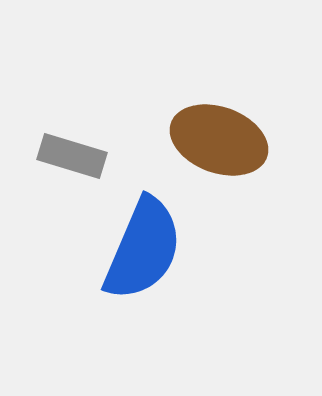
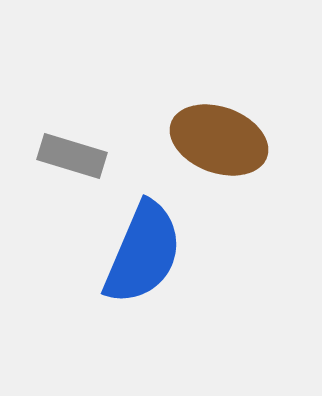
blue semicircle: moved 4 px down
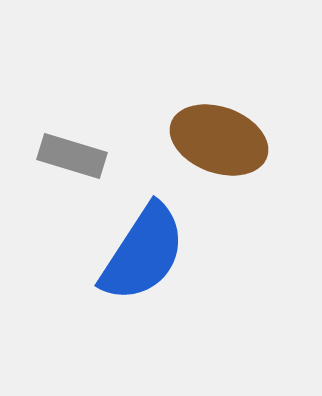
blue semicircle: rotated 10 degrees clockwise
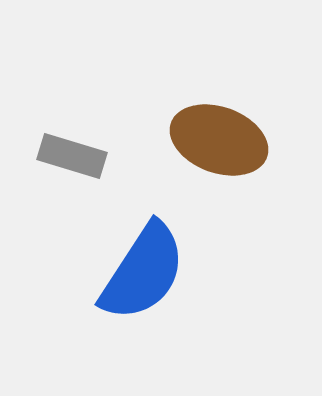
blue semicircle: moved 19 px down
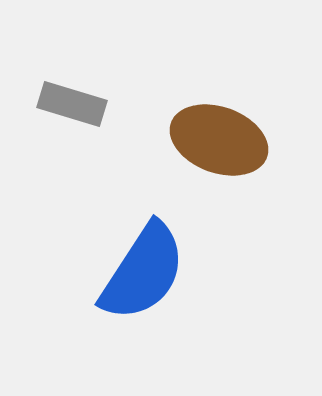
gray rectangle: moved 52 px up
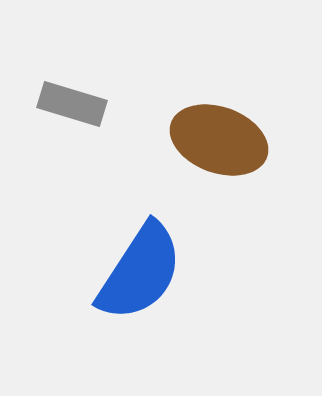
blue semicircle: moved 3 px left
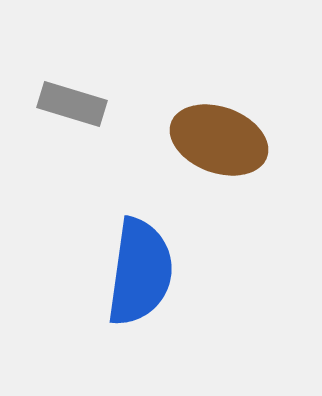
blue semicircle: rotated 25 degrees counterclockwise
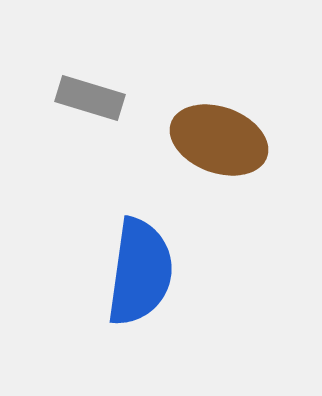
gray rectangle: moved 18 px right, 6 px up
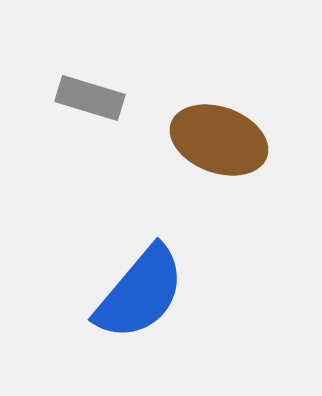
blue semicircle: moved 21 px down; rotated 32 degrees clockwise
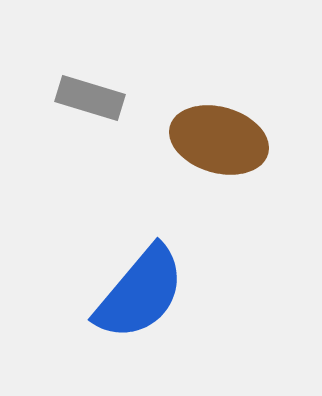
brown ellipse: rotated 4 degrees counterclockwise
